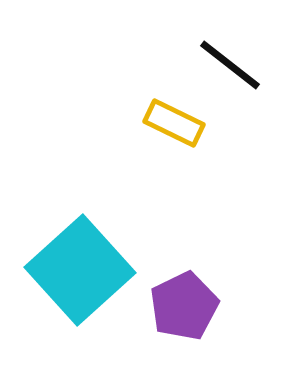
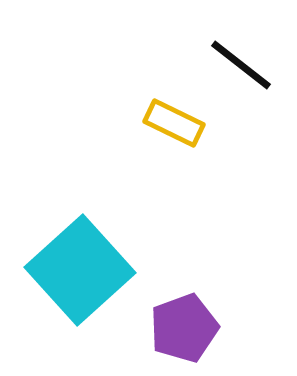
black line: moved 11 px right
purple pentagon: moved 22 px down; rotated 6 degrees clockwise
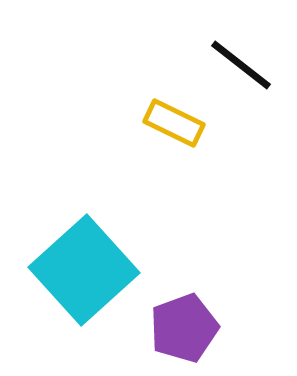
cyan square: moved 4 px right
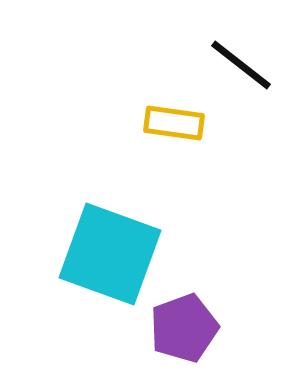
yellow rectangle: rotated 18 degrees counterclockwise
cyan square: moved 26 px right, 16 px up; rotated 28 degrees counterclockwise
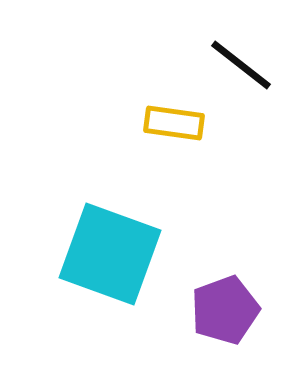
purple pentagon: moved 41 px right, 18 px up
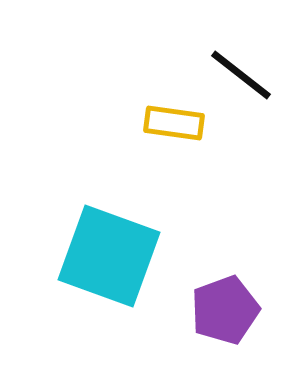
black line: moved 10 px down
cyan square: moved 1 px left, 2 px down
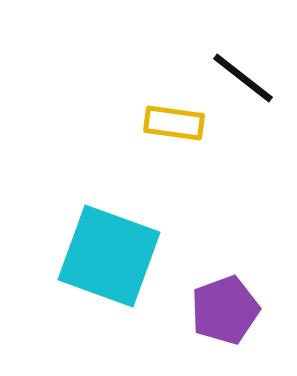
black line: moved 2 px right, 3 px down
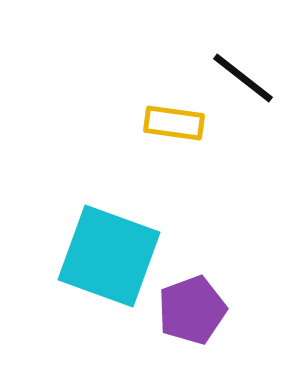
purple pentagon: moved 33 px left
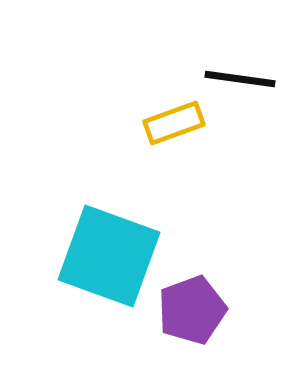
black line: moved 3 px left, 1 px down; rotated 30 degrees counterclockwise
yellow rectangle: rotated 28 degrees counterclockwise
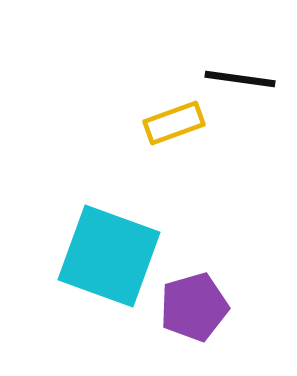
purple pentagon: moved 2 px right, 3 px up; rotated 4 degrees clockwise
